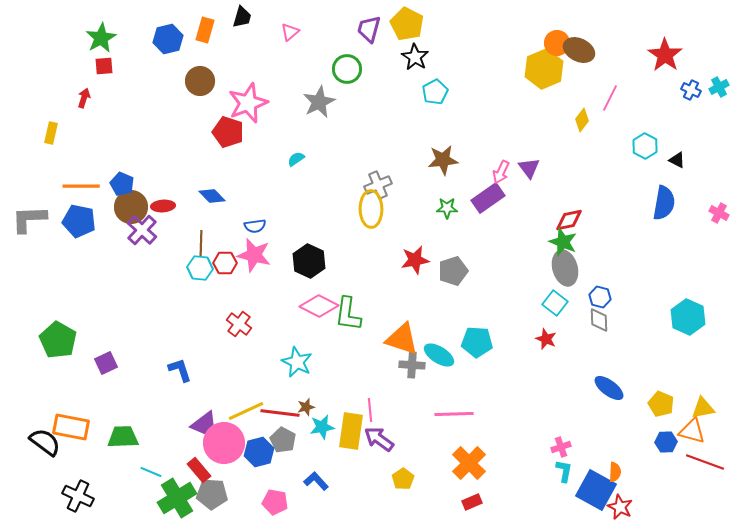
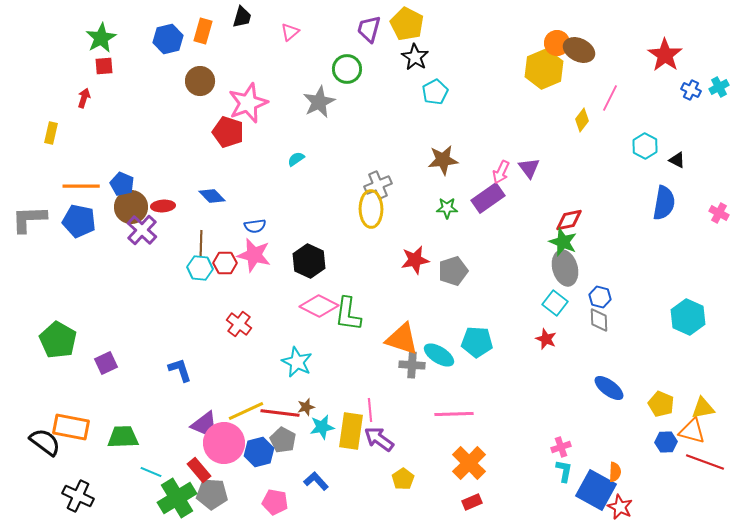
orange rectangle at (205, 30): moved 2 px left, 1 px down
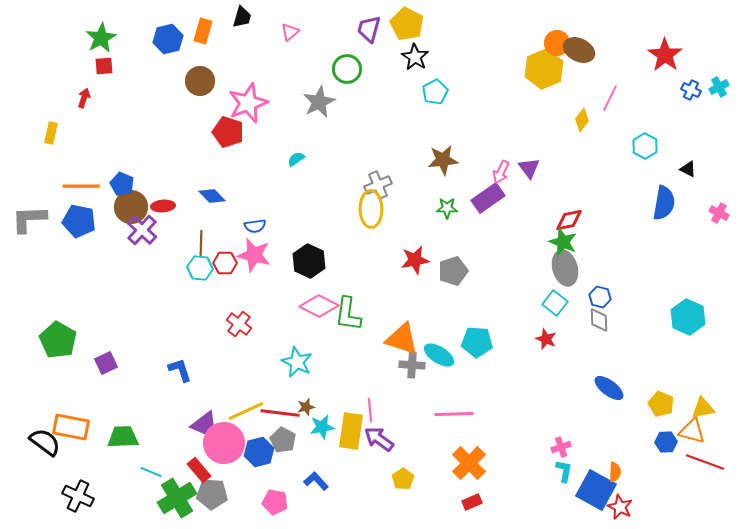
black triangle at (677, 160): moved 11 px right, 9 px down
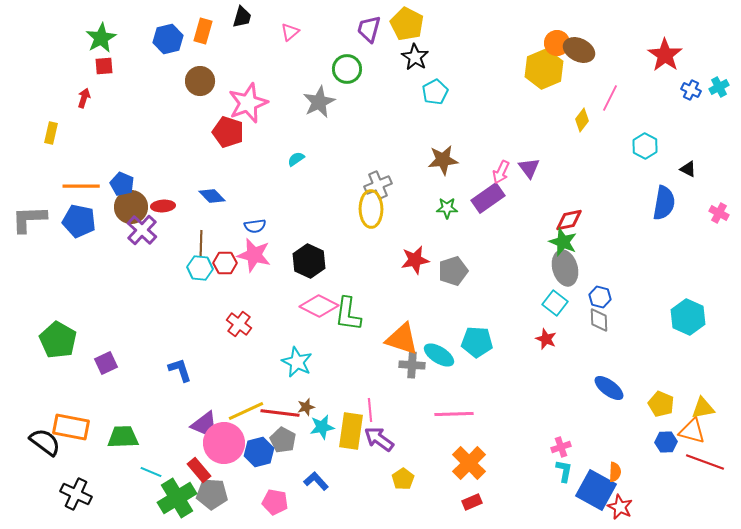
black cross at (78, 496): moved 2 px left, 2 px up
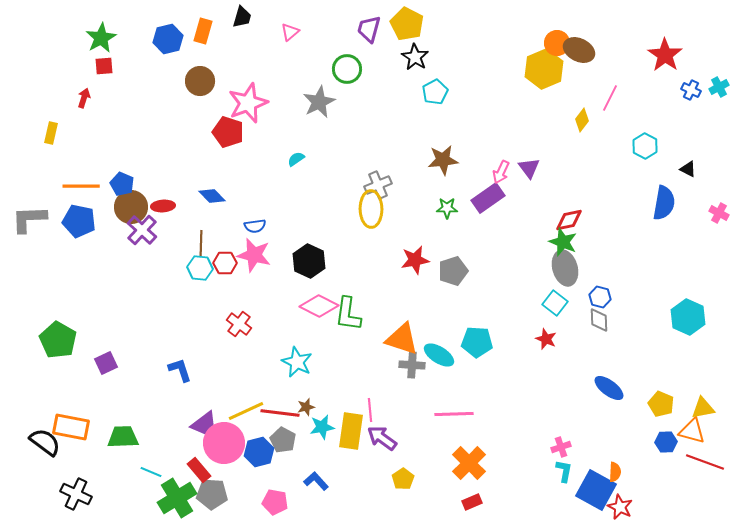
purple arrow at (379, 439): moved 3 px right, 1 px up
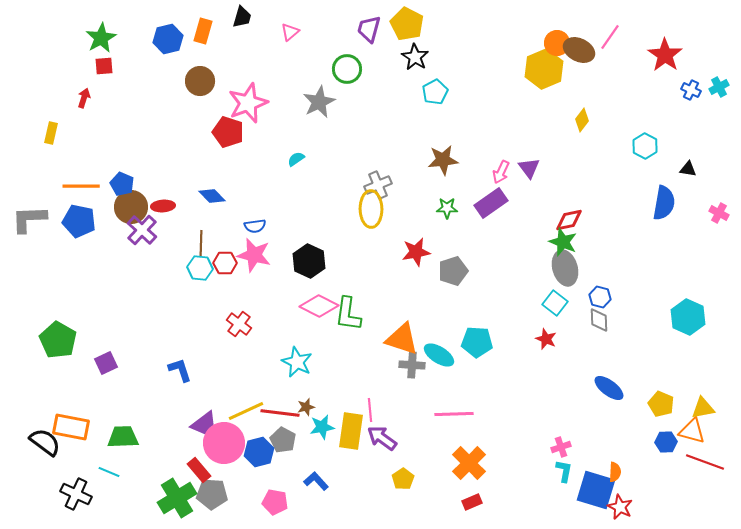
pink line at (610, 98): moved 61 px up; rotated 8 degrees clockwise
black triangle at (688, 169): rotated 18 degrees counterclockwise
purple rectangle at (488, 198): moved 3 px right, 5 px down
red star at (415, 260): moved 1 px right, 8 px up
cyan line at (151, 472): moved 42 px left
blue square at (596, 490): rotated 12 degrees counterclockwise
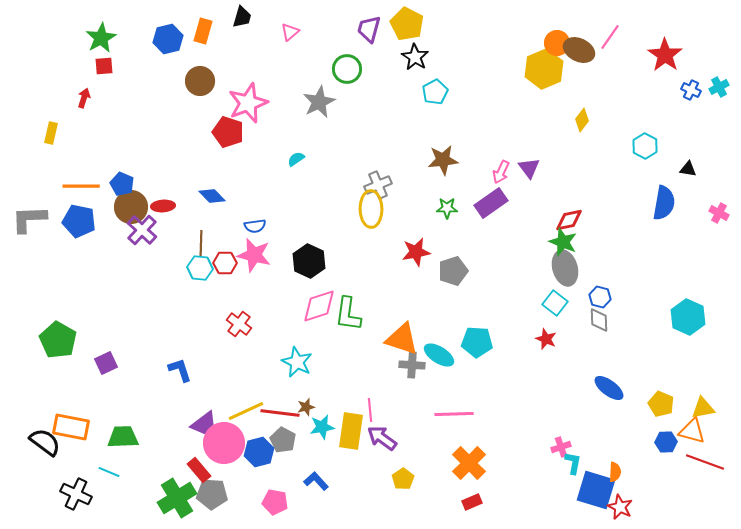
pink diamond at (319, 306): rotated 45 degrees counterclockwise
cyan L-shape at (564, 471): moved 9 px right, 8 px up
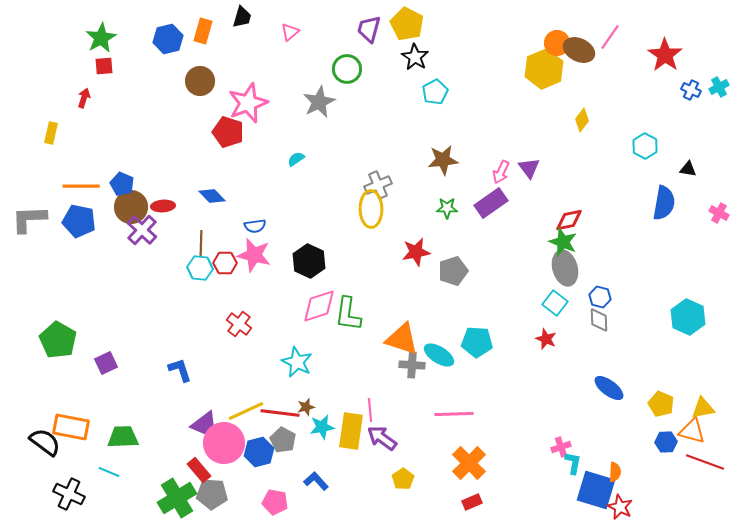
black cross at (76, 494): moved 7 px left
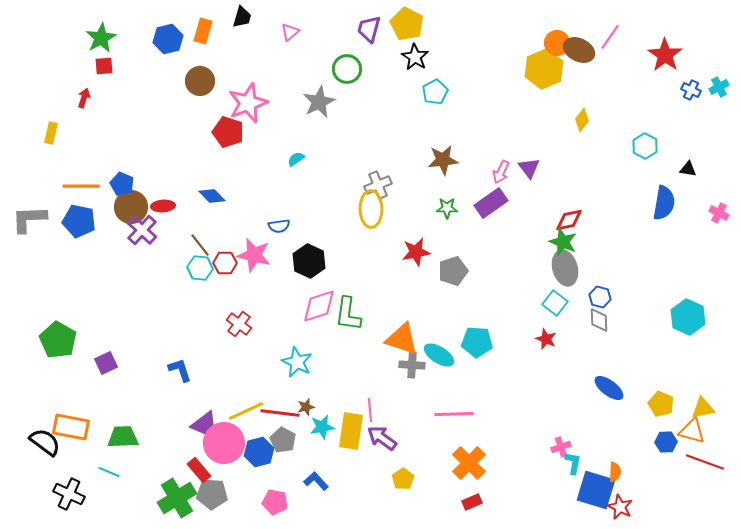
blue semicircle at (255, 226): moved 24 px right
brown line at (201, 243): moved 1 px left, 2 px down; rotated 40 degrees counterclockwise
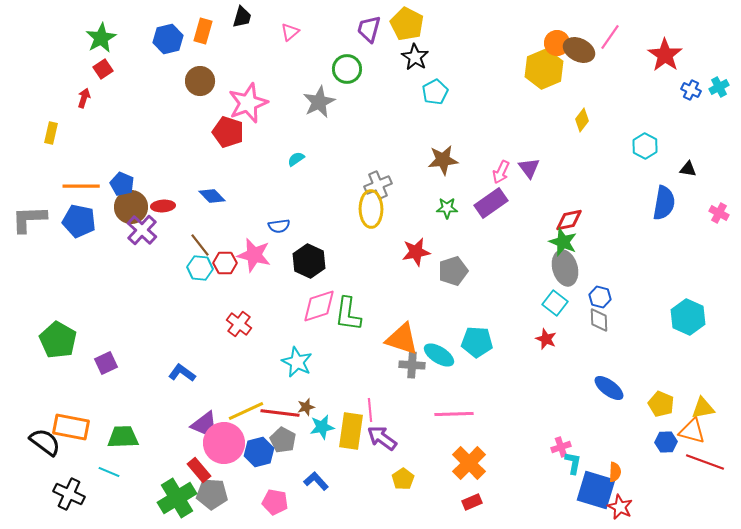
red square at (104, 66): moved 1 px left, 3 px down; rotated 30 degrees counterclockwise
blue L-shape at (180, 370): moved 2 px right, 3 px down; rotated 36 degrees counterclockwise
